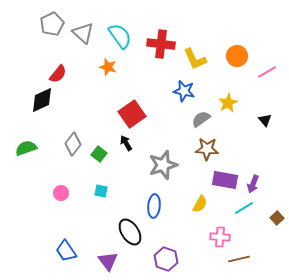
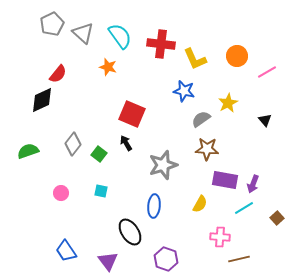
red square: rotated 32 degrees counterclockwise
green semicircle: moved 2 px right, 3 px down
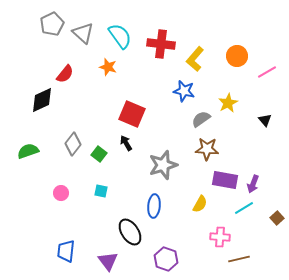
yellow L-shape: rotated 65 degrees clockwise
red semicircle: moved 7 px right
blue trapezoid: rotated 40 degrees clockwise
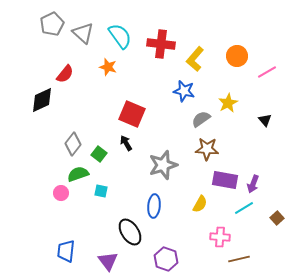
green semicircle: moved 50 px right, 23 px down
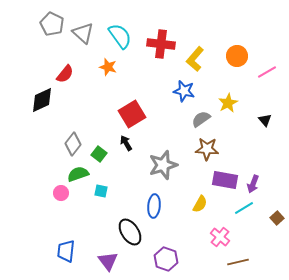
gray pentagon: rotated 20 degrees counterclockwise
red square: rotated 36 degrees clockwise
pink cross: rotated 36 degrees clockwise
brown line: moved 1 px left, 3 px down
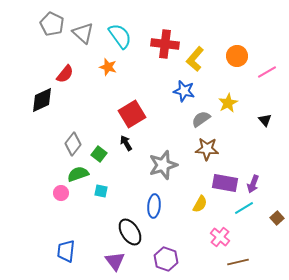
red cross: moved 4 px right
purple rectangle: moved 3 px down
purple triangle: moved 7 px right
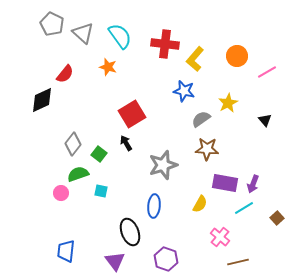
black ellipse: rotated 12 degrees clockwise
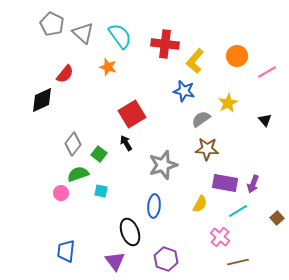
yellow L-shape: moved 2 px down
cyan line: moved 6 px left, 3 px down
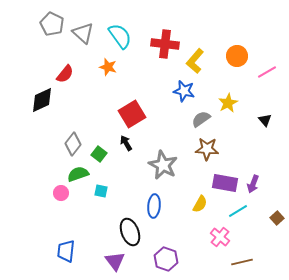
gray star: rotated 28 degrees counterclockwise
brown line: moved 4 px right
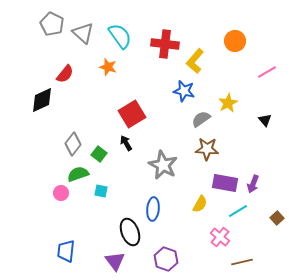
orange circle: moved 2 px left, 15 px up
blue ellipse: moved 1 px left, 3 px down
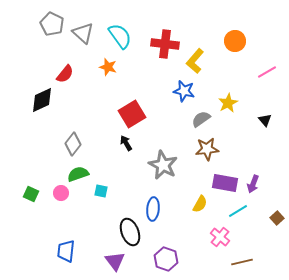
brown star: rotated 10 degrees counterclockwise
green square: moved 68 px left, 40 px down; rotated 14 degrees counterclockwise
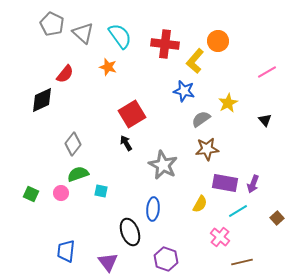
orange circle: moved 17 px left
purple triangle: moved 7 px left, 1 px down
